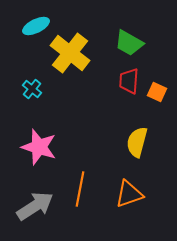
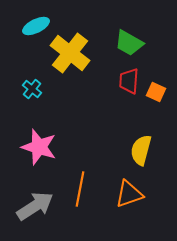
orange square: moved 1 px left
yellow semicircle: moved 4 px right, 8 px down
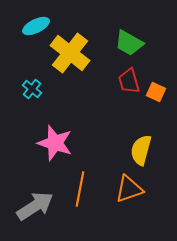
red trapezoid: rotated 20 degrees counterclockwise
pink star: moved 16 px right, 4 px up
orange triangle: moved 5 px up
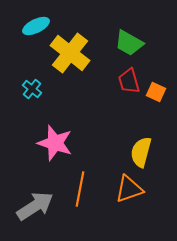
yellow semicircle: moved 2 px down
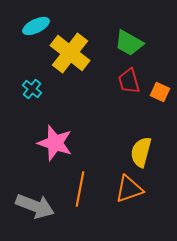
orange square: moved 4 px right
gray arrow: rotated 54 degrees clockwise
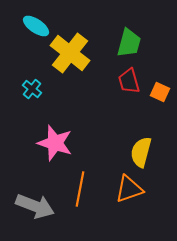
cyan ellipse: rotated 60 degrees clockwise
green trapezoid: rotated 104 degrees counterclockwise
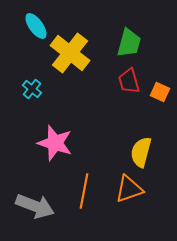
cyan ellipse: rotated 20 degrees clockwise
orange line: moved 4 px right, 2 px down
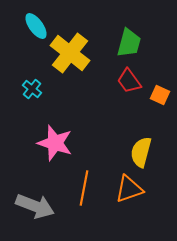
red trapezoid: rotated 20 degrees counterclockwise
orange square: moved 3 px down
orange line: moved 3 px up
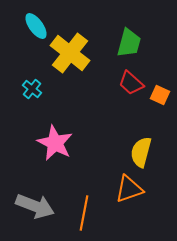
red trapezoid: moved 2 px right, 2 px down; rotated 12 degrees counterclockwise
pink star: rotated 9 degrees clockwise
orange line: moved 25 px down
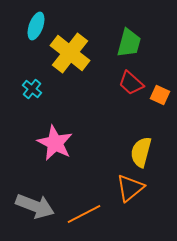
cyan ellipse: rotated 56 degrees clockwise
orange triangle: moved 1 px right, 1 px up; rotated 20 degrees counterclockwise
orange line: moved 1 px down; rotated 52 degrees clockwise
